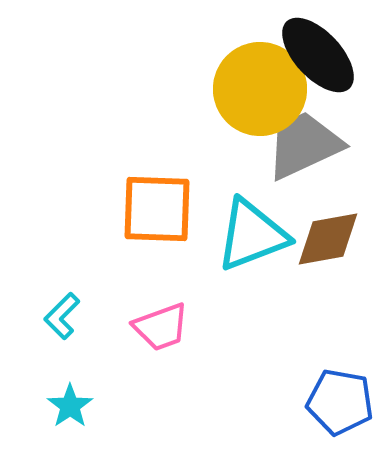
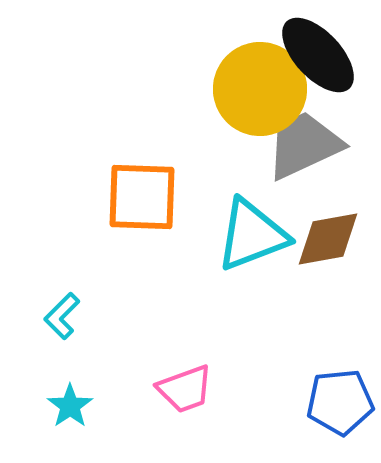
orange square: moved 15 px left, 12 px up
pink trapezoid: moved 24 px right, 62 px down
blue pentagon: rotated 16 degrees counterclockwise
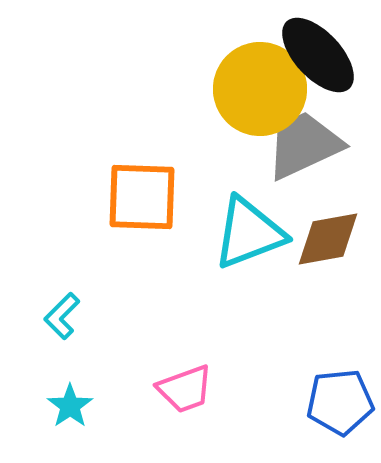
cyan triangle: moved 3 px left, 2 px up
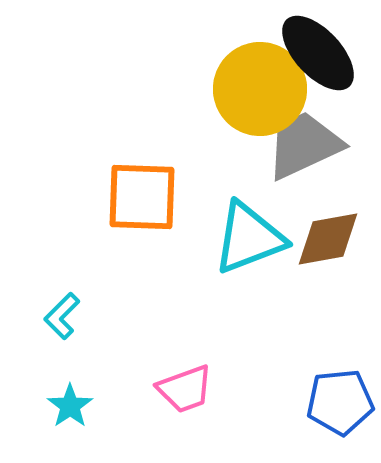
black ellipse: moved 2 px up
cyan triangle: moved 5 px down
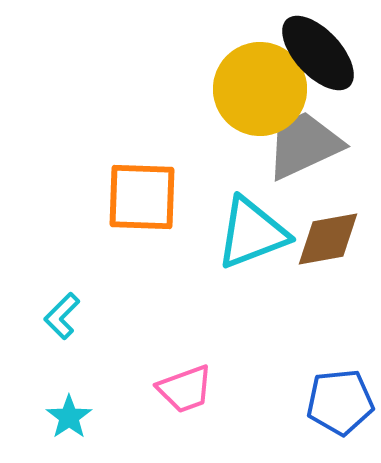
cyan triangle: moved 3 px right, 5 px up
cyan star: moved 1 px left, 11 px down
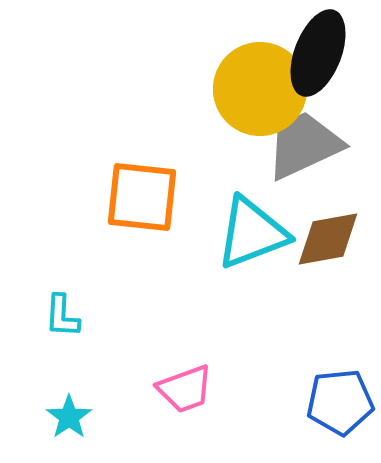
black ellipse: rotated 64 degrees clockwise
orange square: rotated 4 degrees clockwise
cyan L-shape: rotated 42 degrees counterclockwise
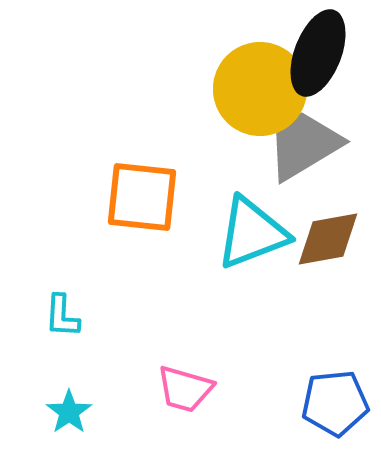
gray trapezoid: rotated 6 degrees counterclockwise
pink trapezoid: rotated 36 degrees clockwise
blue pentagon: moved 5 px left, 1 px down
cyan star: moved 5 px up
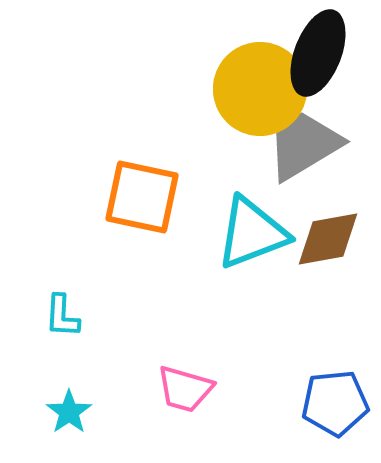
orange square: rotated 6 degrees clockwise
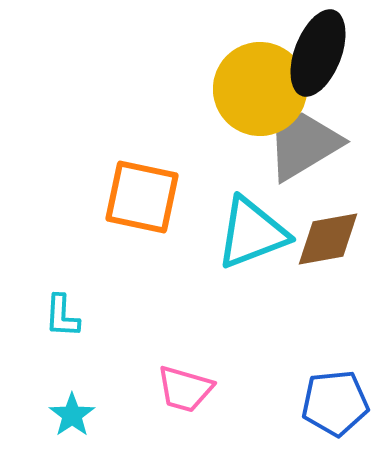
cyan star: moved 3 px right, 3 px down
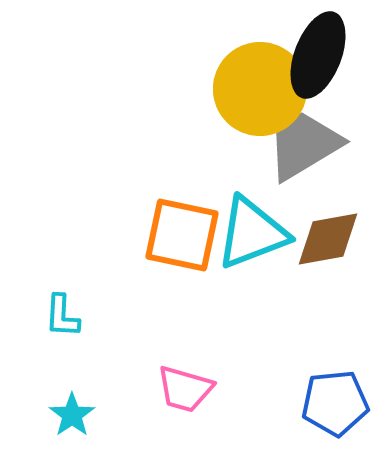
black ellipse: moved 2 px down
orange square: moved 40 px right, 38 px down
